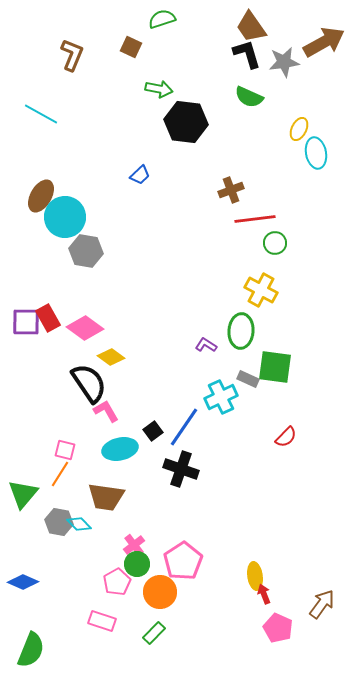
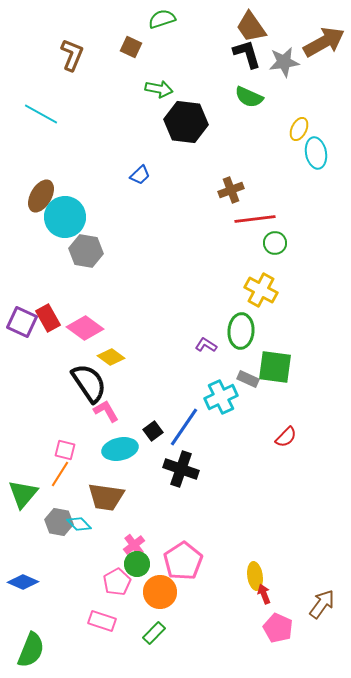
purple square at (26, 322): moved 4 px left; rotated 24 degrees clockwise
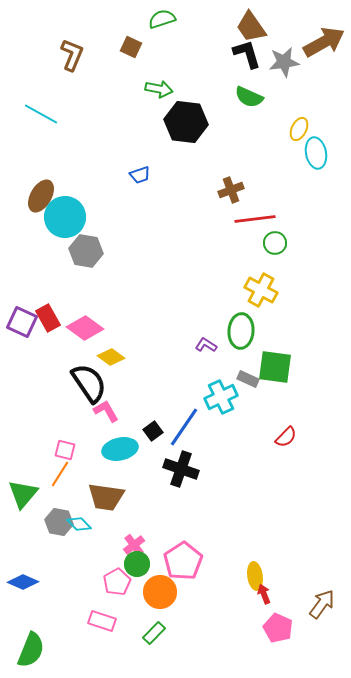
blue trapezoid at (140, 175): rotated 25 degrees clockwise
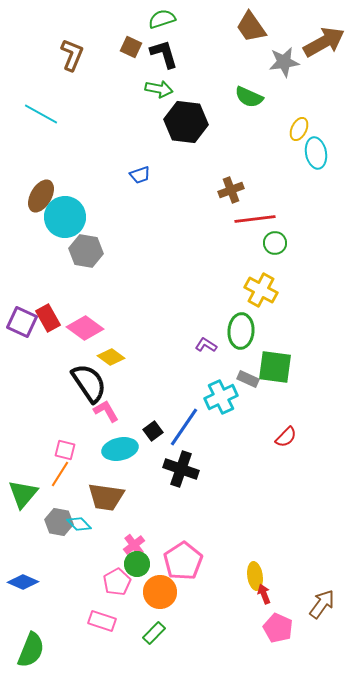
black L-shape at (247, 54): moved 83 px left
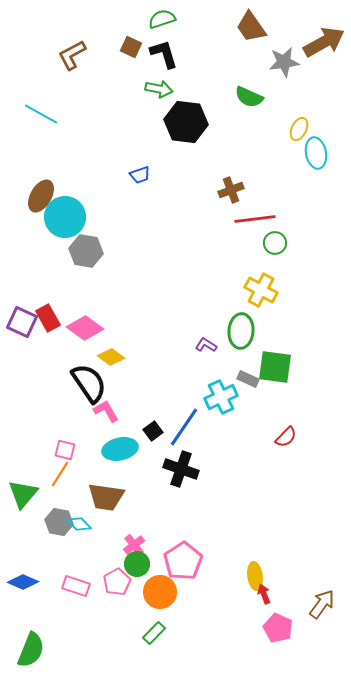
brown L-shape at (72, 55): rotated 140 degrees counterclockwise
pink rectangle at (102, 621): moved 26 px left, 35 px up
